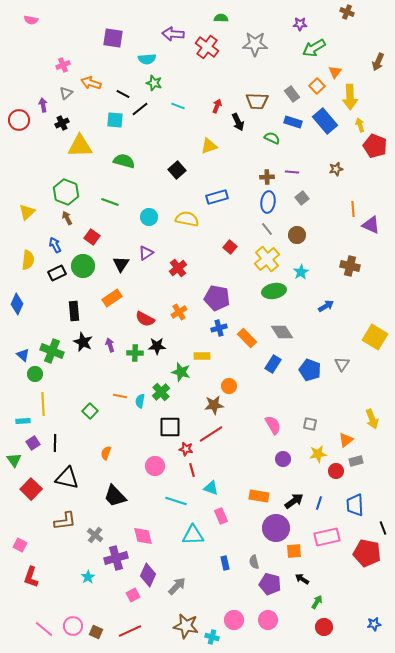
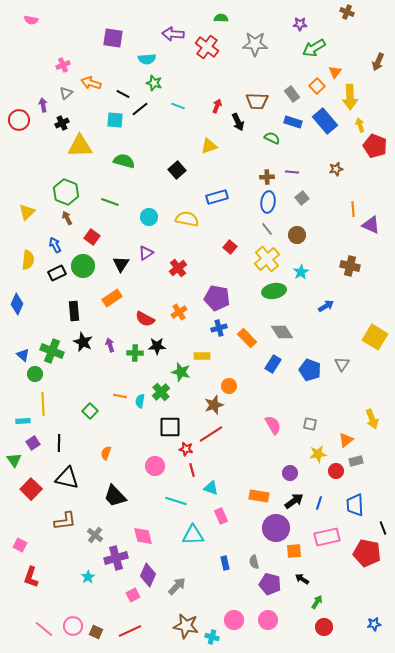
brown star at (214, 405): rotated 12 degrees counterclockwise
black line at (55, 443): moved 4 px right
purple circle at (283, 459): moved 7 px right, 14 px down
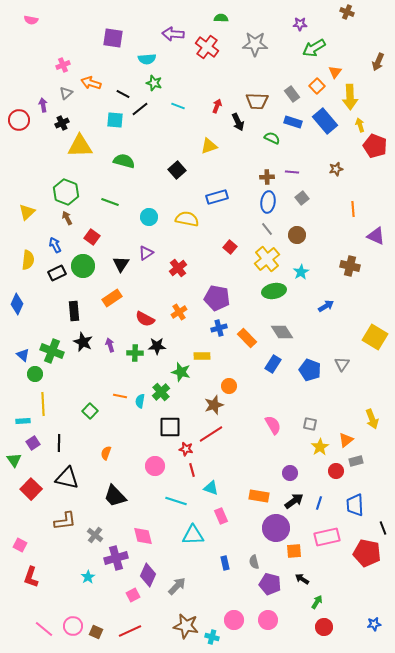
purple triangle at (371, 225): moved 5 px right, 11 px down
yellow star at (318, 454): moved 2 px right, 7 px up; rotated 24 degrees counterclockwise
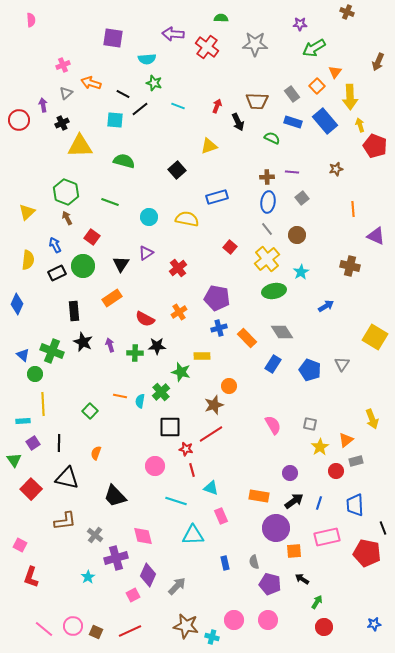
pink semicircle at (31, 20): rotated 104 degrees counterclockwise
orange semicircle at (106, 453): moved 10 px left
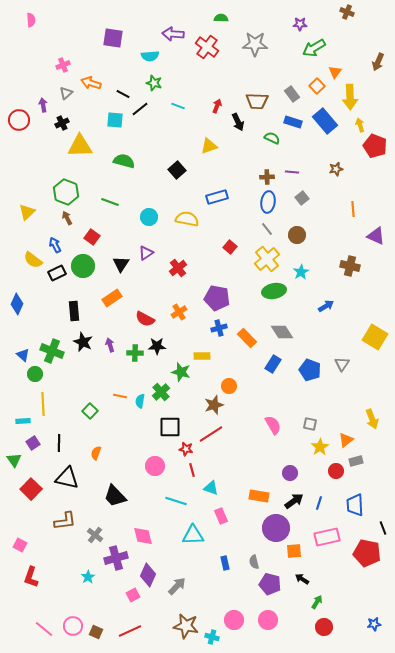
cyan semicircle at (147, 59): moved 3 px right, 3 px up
yellow semicircle at (28, 260): moved 5 px right; rotated 120 degrees clockwise
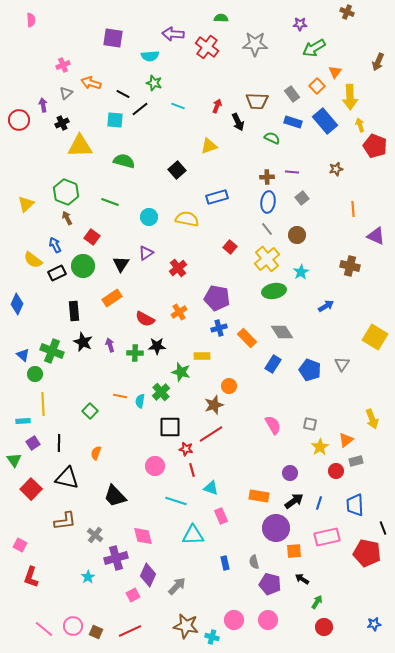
yellow triangle at (27, 212): moved 1 px left, 8 px up
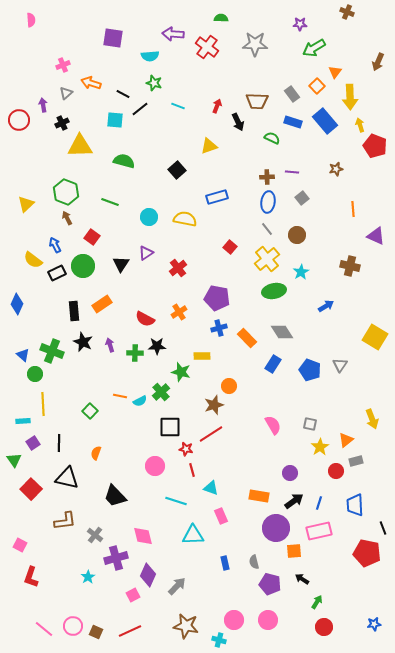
yellow semicircle at (187, 219): moved 2 px left
orange rectangle at (112, 298): moved 10 px left, 6 px down
gray triangle at (342, 364): moved 2 px left, 1 px down
cyan semicircle at (140, 401): rotated 128 degrees counterclockwise
pink rectangle at (327, 537): moved 8 px left, 6 px up
cyan cross at (212, 637): moved 7 px right, 3 px down
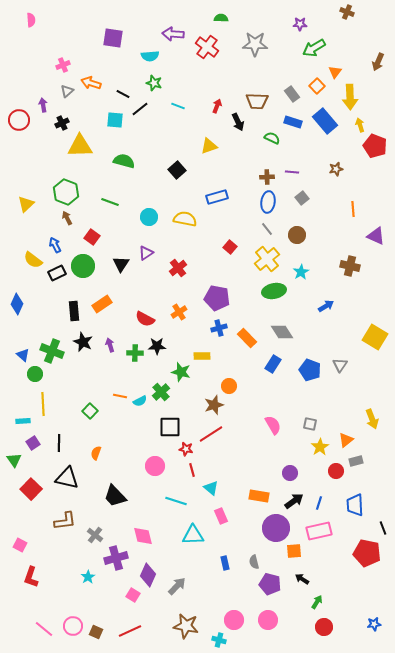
gray triangle at (66, 93): moved 1 px right, 2 px up
cyan triangle at (211, 488): rotated 21 degrees clockwise
pink square at (133, 595): rotated 32 degrees counterclockwise
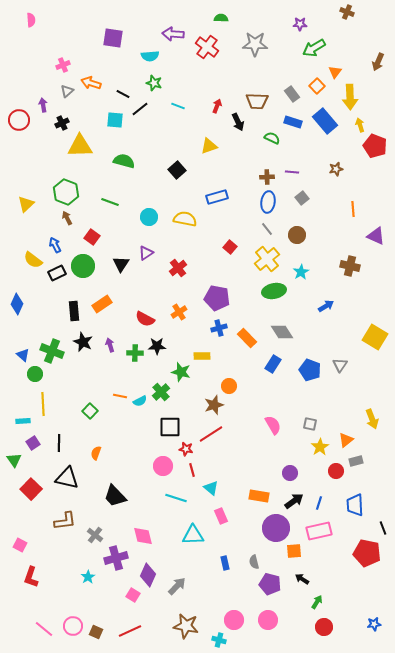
pink circle at (155, 466): moved 8 px right
cyan line at (176, 501): moved 3 px up
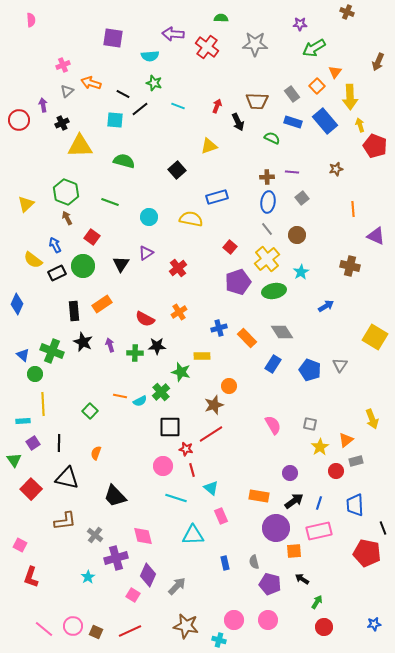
yellow semicircle at (185, 219): moved 6 px right
purple pentagon at (217, 298): moved 21 px right, 16 px up; rotated 30 degrees counterclockwise
